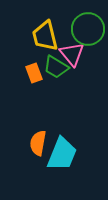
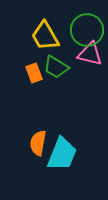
green circle: moved 1 px left, 1 px down
yellow trapezoid: rotated 16 degrees counterclockwise
pink triangle: moved 18 px right; rotated 36 degrees counterclockwise
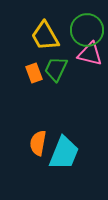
green trapezoid: moved 2 px down; rotated 84 degrees clockwise
cyan trapezoid: moved 2 px right, 1 px up
